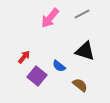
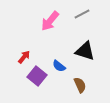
pink arrow: moved 3 px down
brown semicircle: rotated 28 degrees clockwise
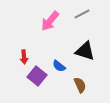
red arrow: rotated 136 degrees clockwise
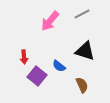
brown semicircle: moved 2 px right
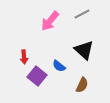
black triangle: moved 1 px left, 1 px up; rotated 25 degrees clockwise
brown semicircle: rotated 49 degrees clockwise
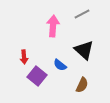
pink arrow: moved 3 px right, 5 px down; rotated 145 degrees clockwise
blue semicircle: moved 1 px right, 1 px up
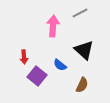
gray line: moved 2 px left, 1 px up
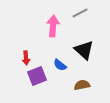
red arrow: moved 2 px right, 1 px down
purple square: rotated 30 degrees clockwise
brown semicircle: rotated 126 degrees counterclockwise
